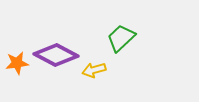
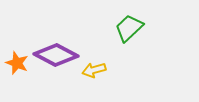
green trapezoid: moved 8 px right, 10 px up
orange star: rotated 30 degrees clockwise
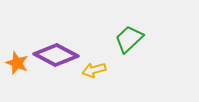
green trapezoid: moved 11 px down
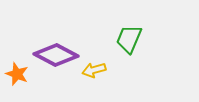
green trapezoid: rotated 24 degrees counterclockwise
orange star: moved 11 px down
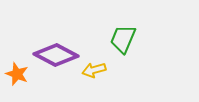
green trapezoid: moved 6 px left
